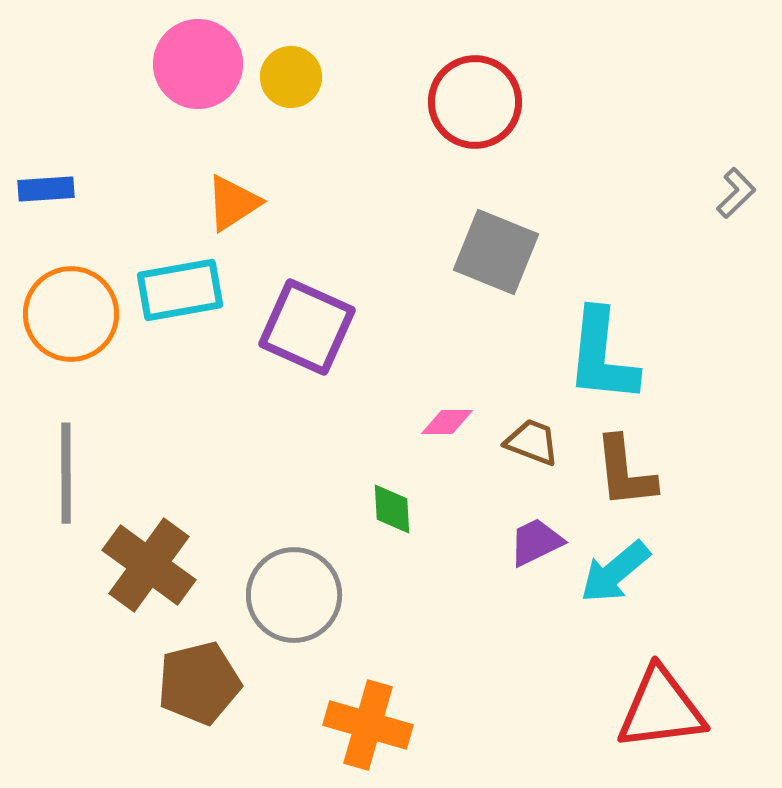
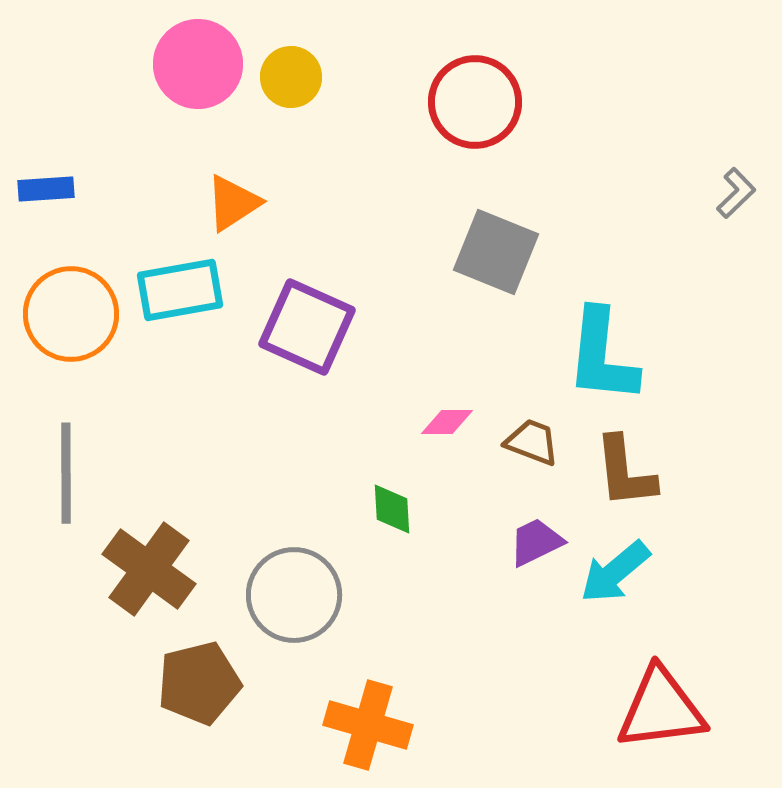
brown cross: moved 4 px down
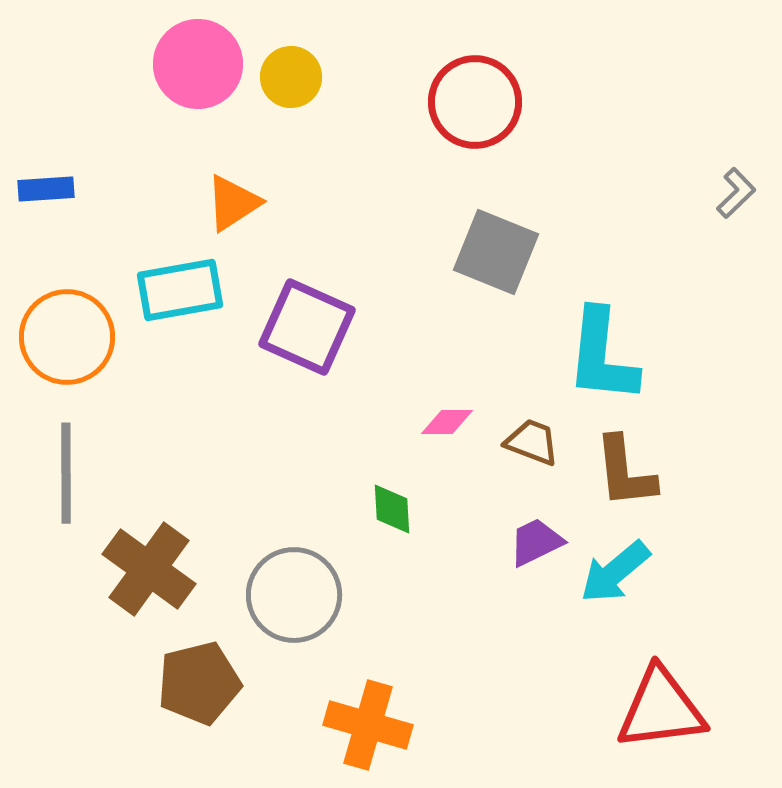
orange circle: moved 4 px left, 23 px down
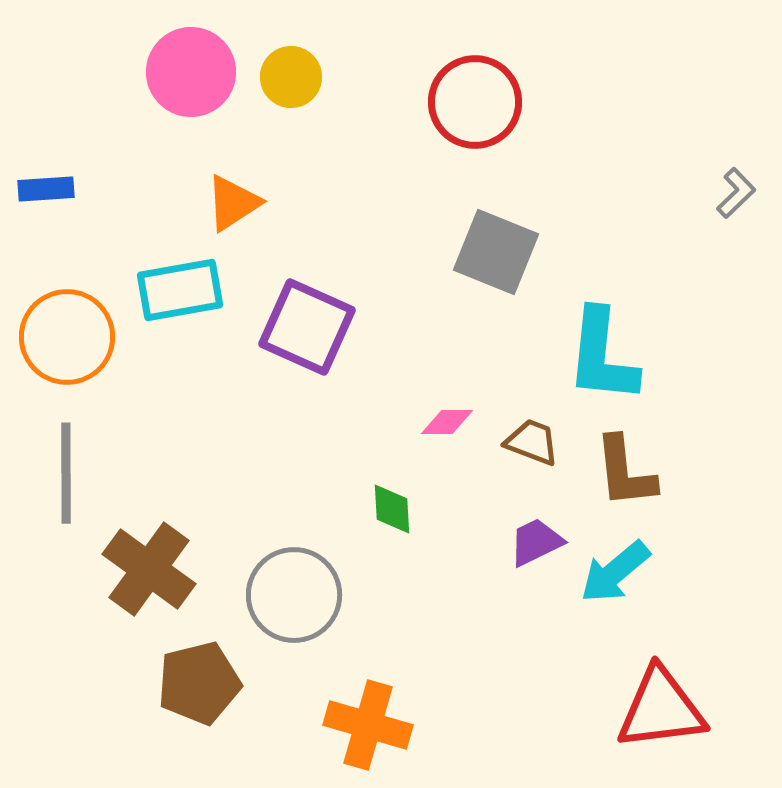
pink circle: moved 7 px left, 8 px down
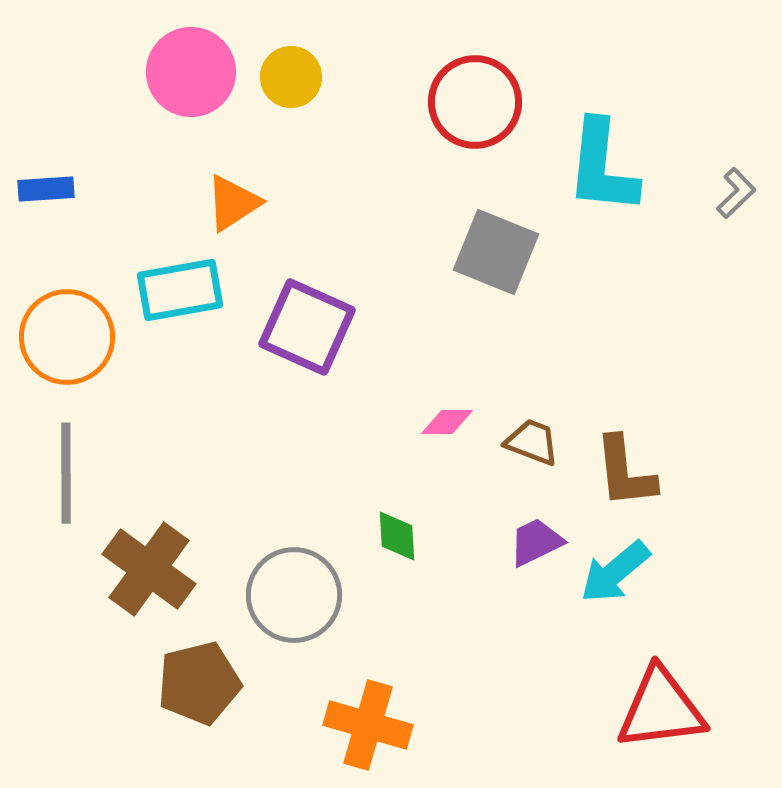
cyan L-shape: moved 189 px up
green diamond: moved 5 px right, 27 px down
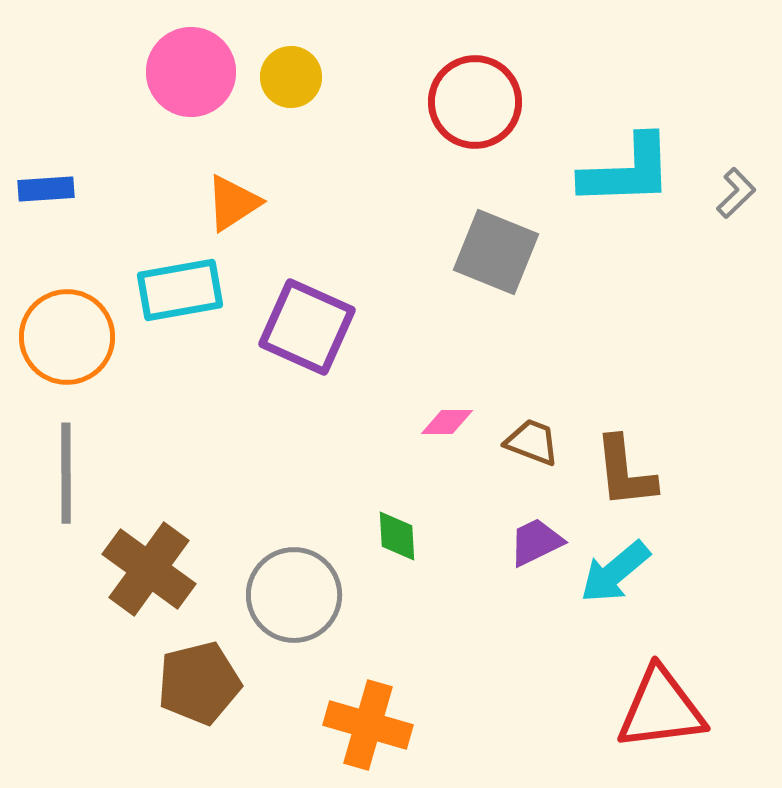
cyan L-shape: moved 25 px right, 4 px down; rotated 98 degrees counterclockwise
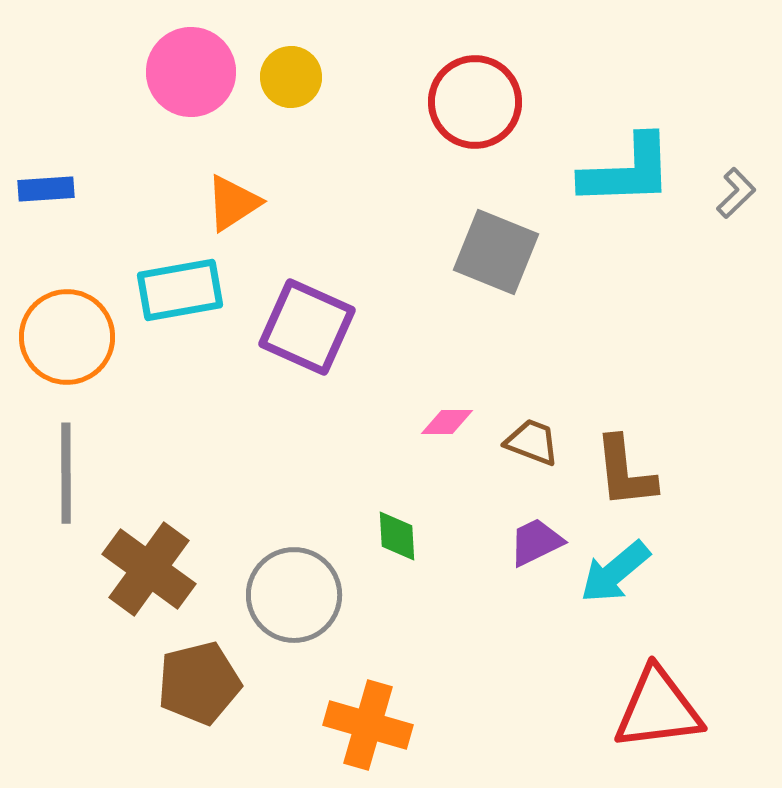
red triangle: moved 3 px left
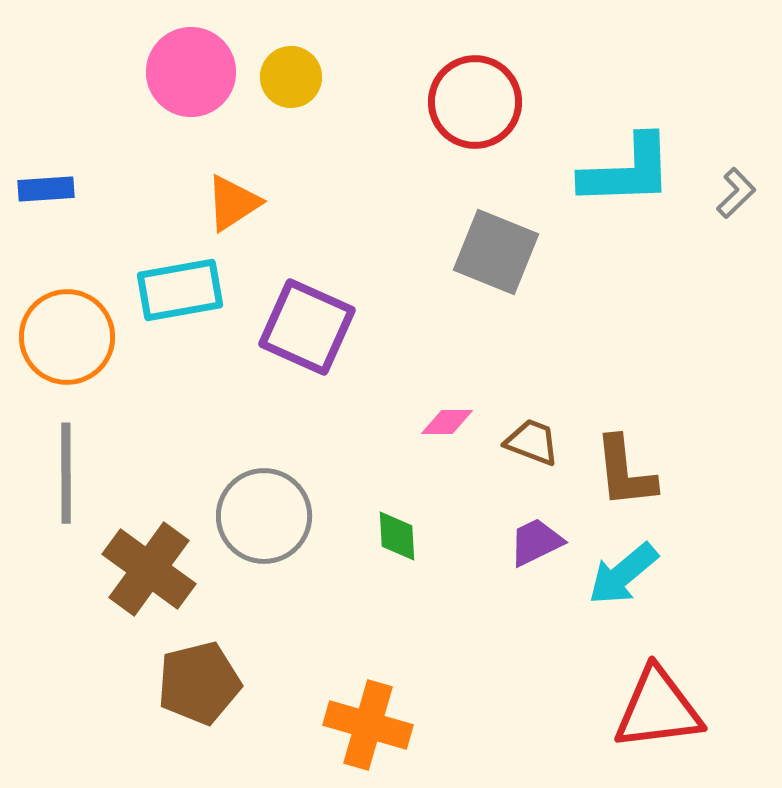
cyan arrow: moved 8 px right, 2 px down
gray circle: moved 30 px left, 79 px up
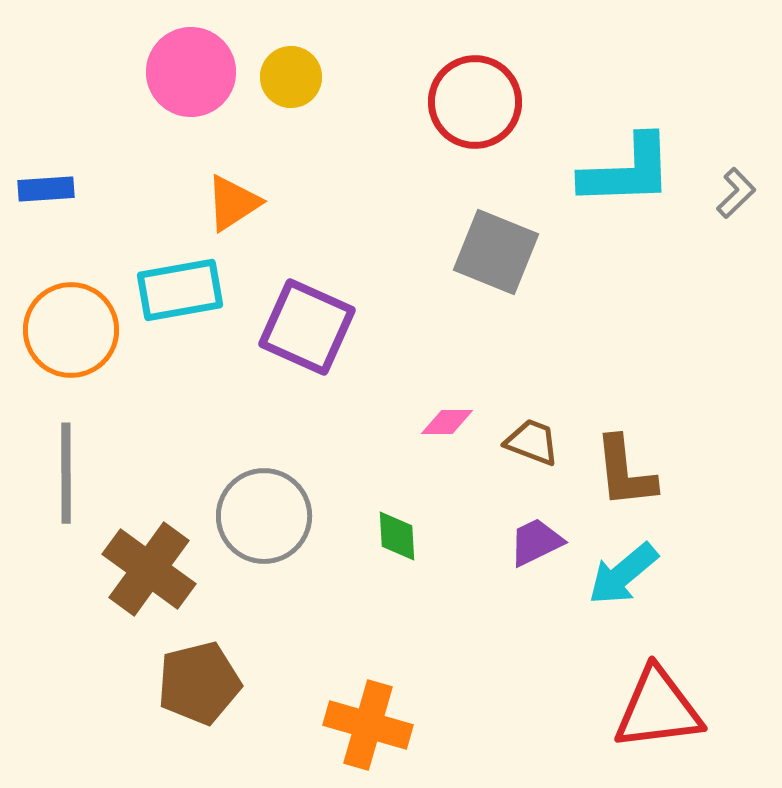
orange circle: moved 4 px right, 7 px up
